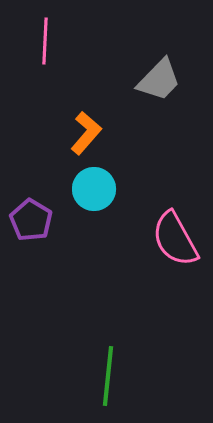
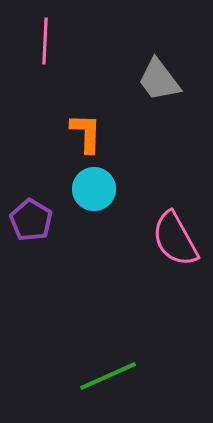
gray trapezoid: rotated 99 degrees clockwise
orange L-shape: rotated 39 degrees counterclockwise
green line: rotated 60 degrees clockwise
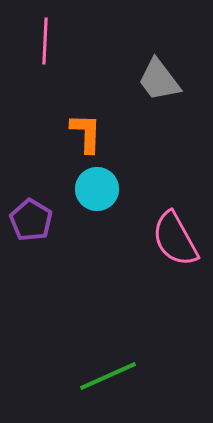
cyan circle: moved 3 px right
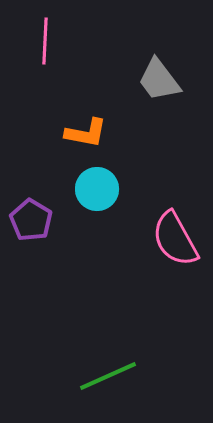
orange L-shape: rotated 99 degrees clockwise
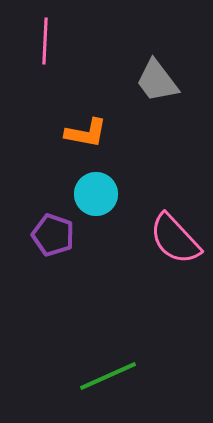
gray trapezoid: moved 2 px left, 1 px down
cyan circle: moved 1 px left, 5 px down
purple pentagon: moved 22 px right, 15 px down; rotated 12 degrees counterclockwise
pink semicircle: rotated 14 degrees counterclockwise
